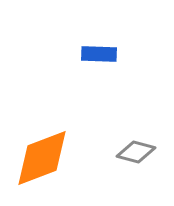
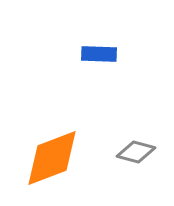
orange diamond: moved 10 px right
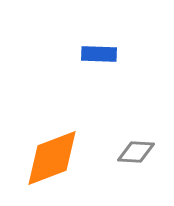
gray diamond: rotated 12 degrees counterclockwise
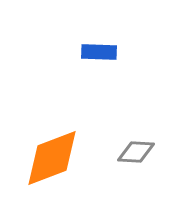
blue rectangle: moved 2 px up
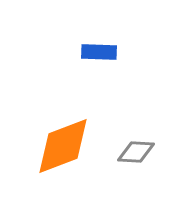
orange diamond: moved 11 px right, 12 px up
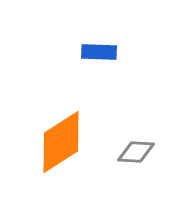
orange diamond: moved 2 px left, 4 px up; rotated 12 degrees counterclockwise
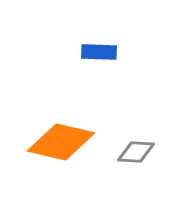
orange diamond: rotated 46 degrees clockwise
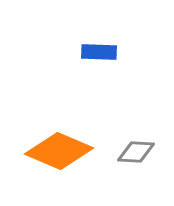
orange diamond: moved 2 px left, 9 px down; rotated 10 degrees clockwise
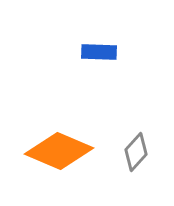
gray diamond: rotated 51 degrees counterclockwise
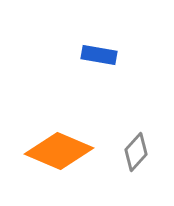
blue rectangle: moved 3 px down; rotated 8 degrees clockwise
